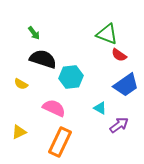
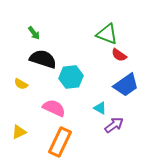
purple arrow: moved 5 px left
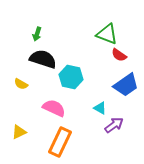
green arrow: moved 3 px right, 1 px down; rotated 56 degrees clockwise
cyan hexagon: rotated 20 degrees clockwise
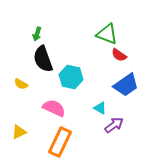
black semicircle: rotated 128 degrees counterclockwise
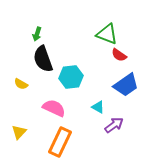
cyan hexagon: rotated 20 degrees counterclockwise
cyan triangle: moved 2 px left, 1 px up
yellow triangle: rotated 21 degrees counterclockwise
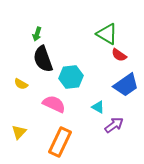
green triangle: rotated 10 degrees clockwise
pink semicircle: moved 4 px up
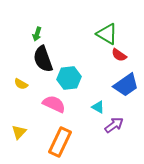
cyan hexagon: moved 2 px left, 1 px down
